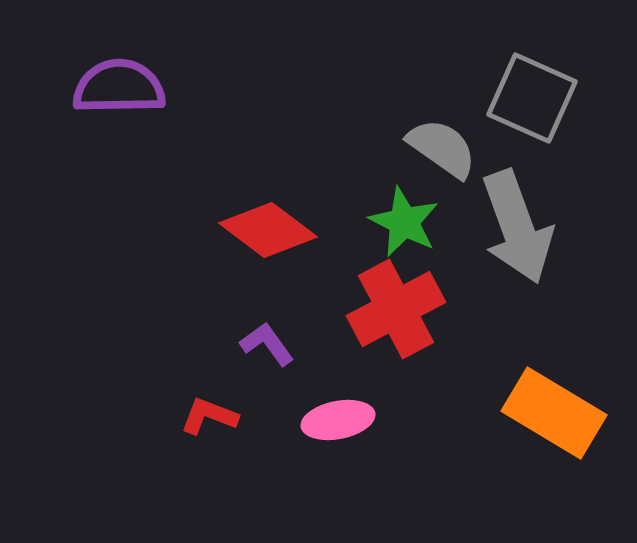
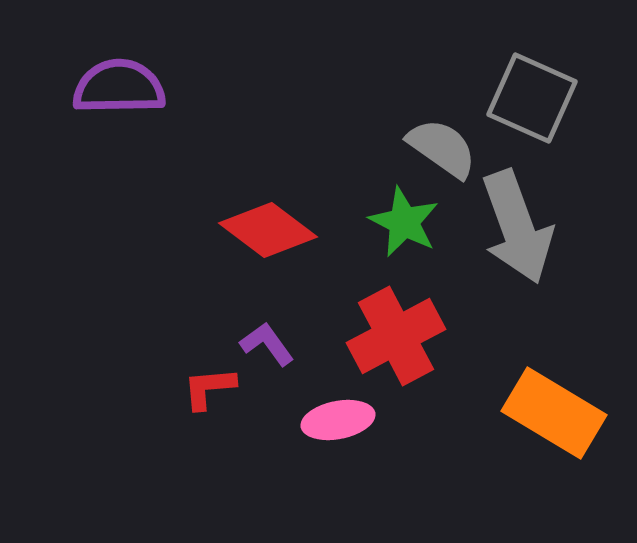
red cross: moved 27 px down
red L-shape: moved 28 px up; rotated 26 degrees counterclockwise
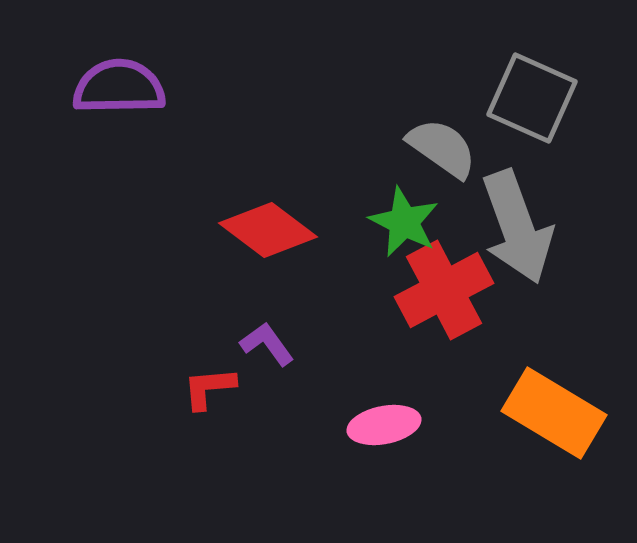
red cross: moved 48 px right, 46 px up
pink ellipse: moved 46 px right, 5 px down
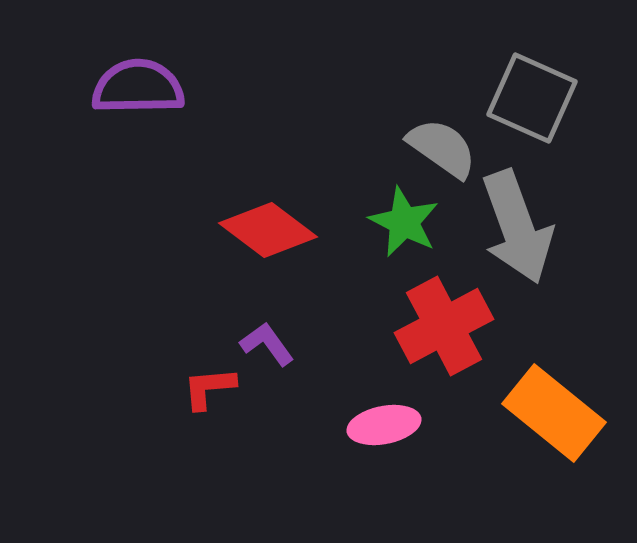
purple semicircle: moved 19 px right
red cross: moved 36 px down
orange rectangle: rotated 8 degrees clockwise
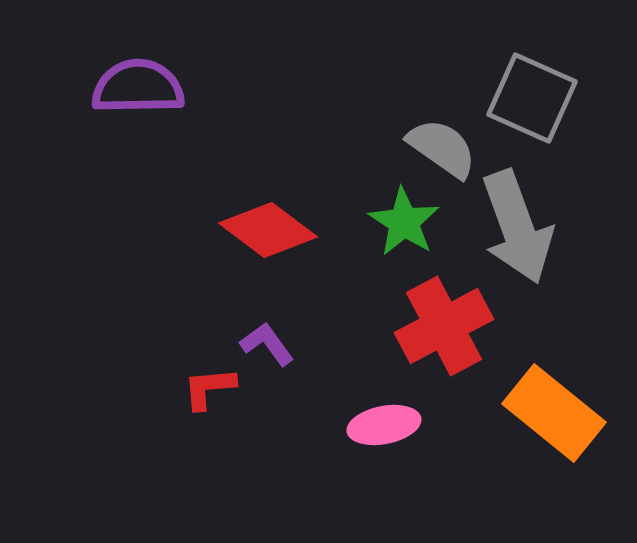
green star: rotated 6 degrees clockwise
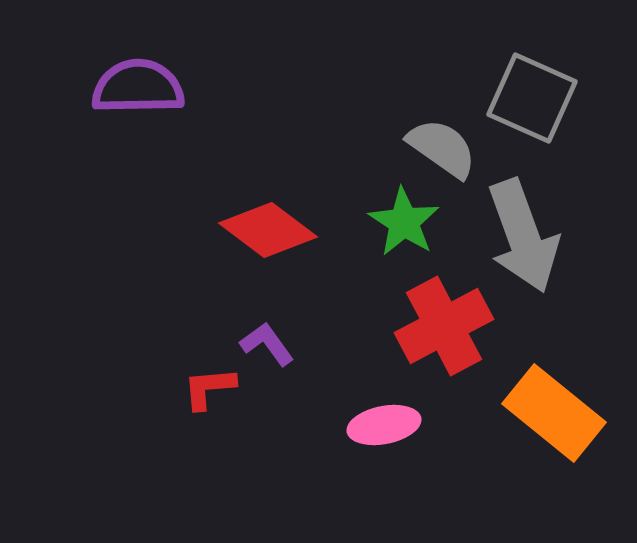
gray arrow: moved 6 px right, 9 px down
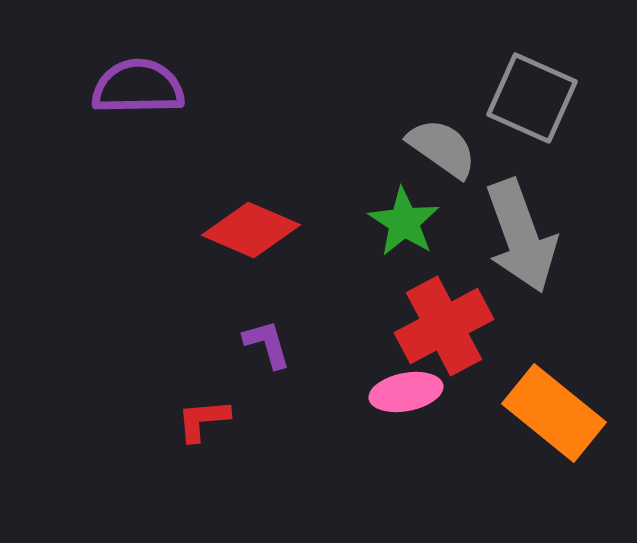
red diamond: moved 17 px left; rotated 14 degrees counterclockwise
gray arrow: moved 2 px left
purple L-shape: rotated 20 degrees clockwise
red L-shape: moved 6 px left, 32 px down
pink ellipse: moved 22 px right, 33 px up
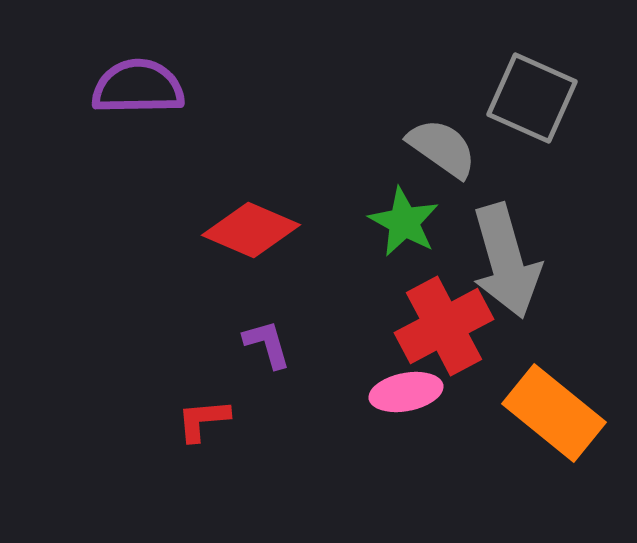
green star: rotated 4 degrees counterclockwise
gray arrow: moved 15 px left, 25 px down; rotated 4 degrees clockwise
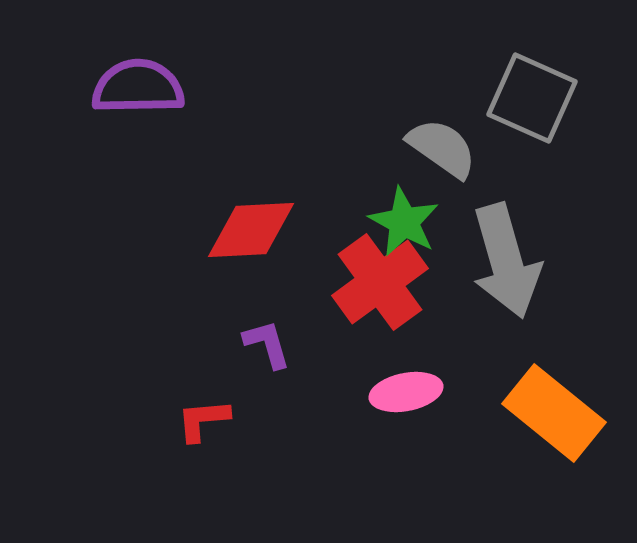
red diamond: rotated 26 degrees counterclockwise
red cross: moved 64 px left, 44 px up; rotated 8 degrees counterclockwise
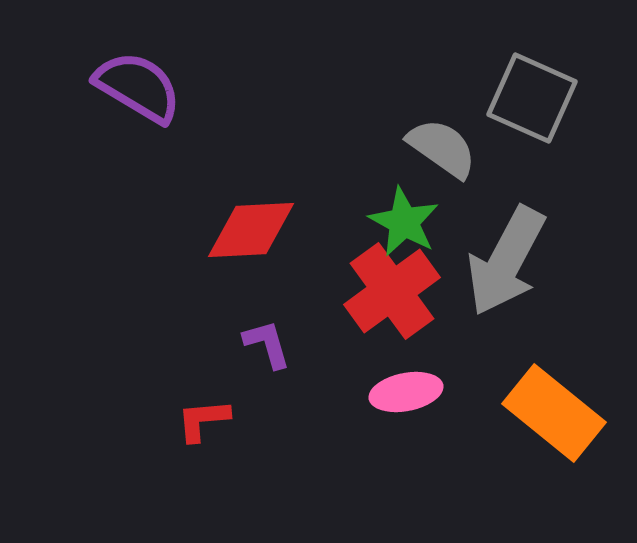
purple semicircle: rotated 32 degrees clockwise
gray arrow: rotated 44 degrees clockwise
red cross: moved 12 px right, 9 px down
